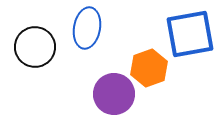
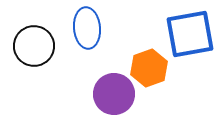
blue ellipse: rotated 15 degrees counterclockwise
black circle: moved 1 px left, 1 px up
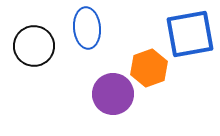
purple circle: moved 1 px left
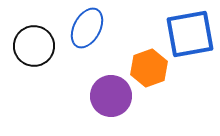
blue ellipse: rotated 33 degrees clockwise
purple circle: moved 2 px left, 2 px down
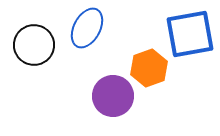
black circle: moved 1 px up
purple circle: moved 2 px right
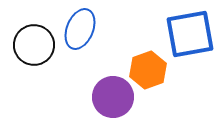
blue ellipse: moved 7 px left, 1 px down; rotated 6 degrees counterclockwise
orange hexagon: moved 1 px left, 2 px down
purple circle: moved 1 px down
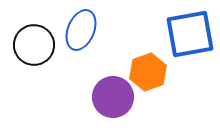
blue ellipse: moved 1 px right, 1 px down
orange hexagon: moved 2 px down
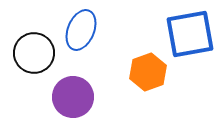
black circle: moved 8 px down
purple circle: moved 40 px left
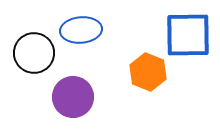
blue ellipse: rotated 63 degrees clockwise
blue square: moved 2 px left, 1 px down; rotated 9 degrees clockwise
orange hexagon: rotated 18 degrees counterclockwise
